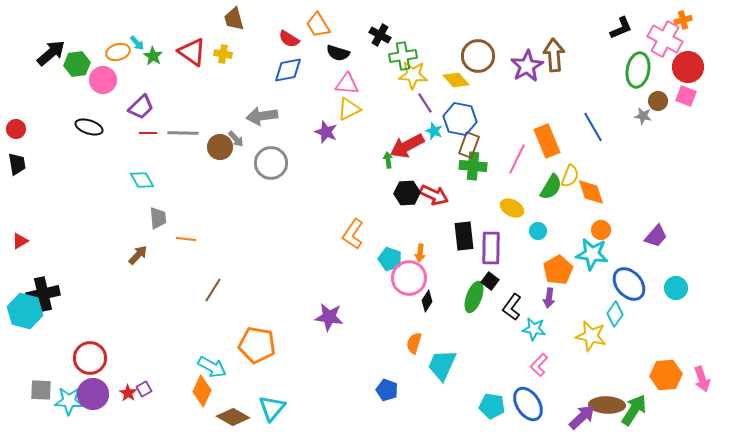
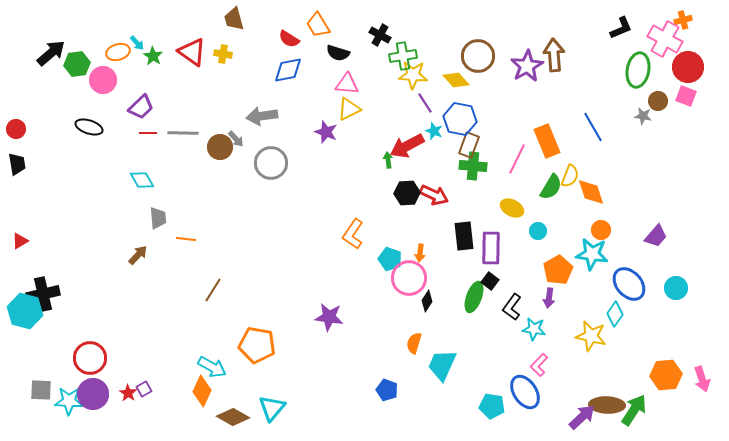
blue ellipse at (528, 404): moved 3 px left, 12 px up
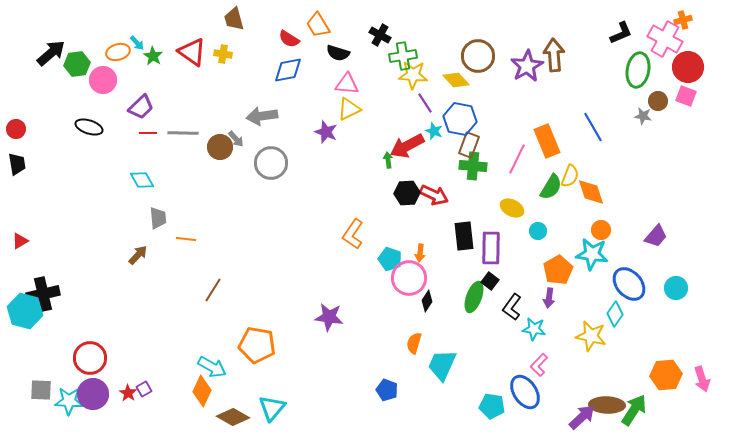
black L-shape at (621, 28): moved 5 px down
